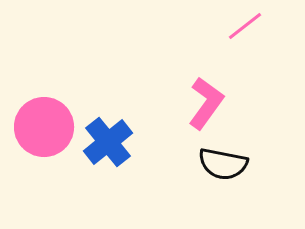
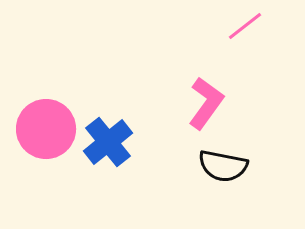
pink circle: moved 2 px right, 2 px down
black semicircle: moved 2 px down
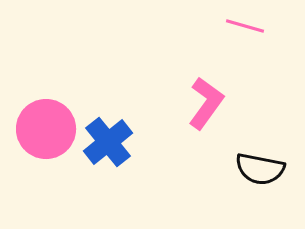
pink line: rotated 54 degrees clockwise
black semicircle: moved 37 px right, 3 px down
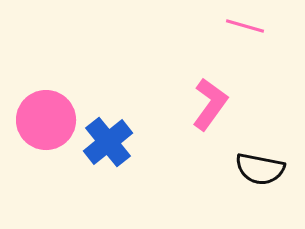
pink L-shape: moved 4 px right, 1 px down
pink circle: moved 9 px up
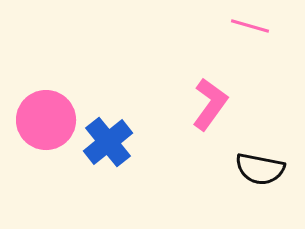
pink line: moved 5 px right
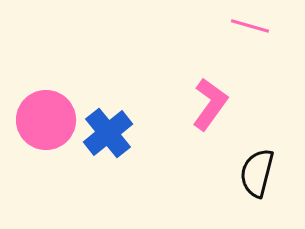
blue cross: moved 9 px up
black semicircle: moved 3 px left, 4 px down; rotated 93 degrees clockwise
